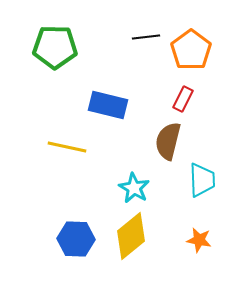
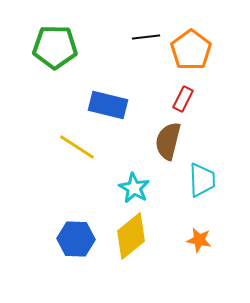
yellow line: moved 10 px right; rotated 21 degrees clockwise
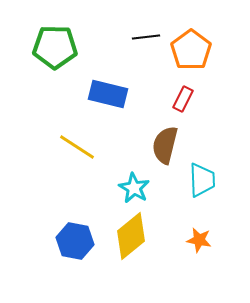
blue rectangle: moved 11 px up
brown semicircle: moved 3 px left, 4 px down
blue hexagon: moved 1 px left, 2 px down; rotated 9 degrees clockwise
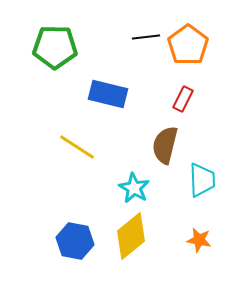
orange pentagon: moved 3 px left, 5 px up
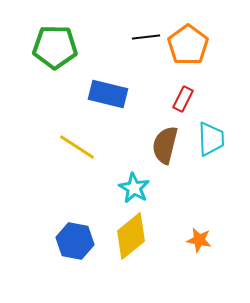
cyan trapezoid: moved 9 px right, 41 px up
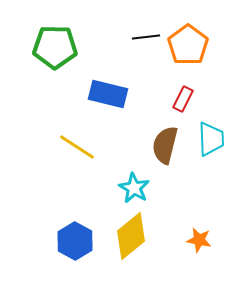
blue hexagon: rotated 18 degrees clockwise
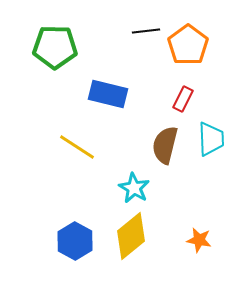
black line: moved 6 px up
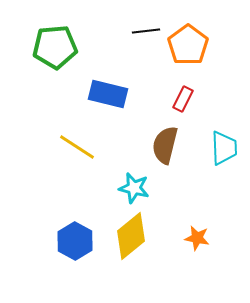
green pentagon: rotated 6 degrees counterclockwise
cyan trapezoid: moved 13 px right, 9 px down
cyan star: rotated 16 degrees counterclockwise
orange star: moved 2 px left, 2 px up
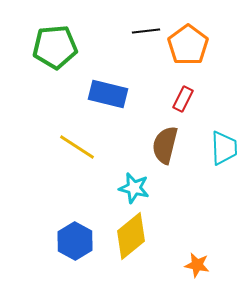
orange star: moved 27 px down
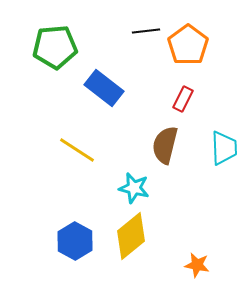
blue rectangle: moved 4 px left, 6 px up; rotated 24 degrees clockwise
yellow line: moved 3 px down
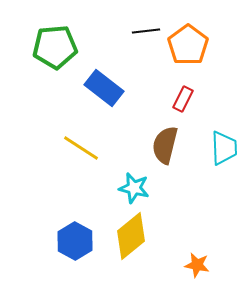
yellow line: moved 4 px right, 2 px up
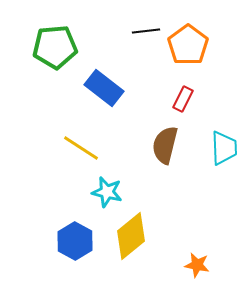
cyan star: moved 27 px left, 4 px down
